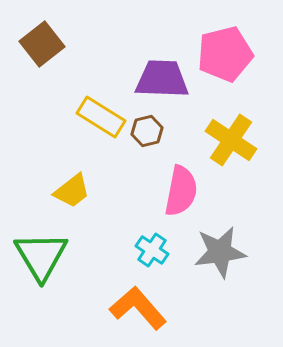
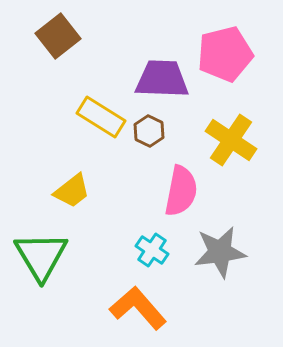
brown square: moved 16 px right, 8 px up
brown hexagon: moved 2 px right; rotated 20 degrees counterclockwise
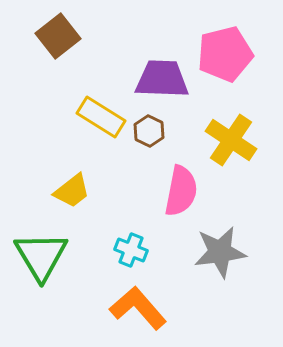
cyan cross: moved 21 px left; rotated 12 degrees counterclockwise
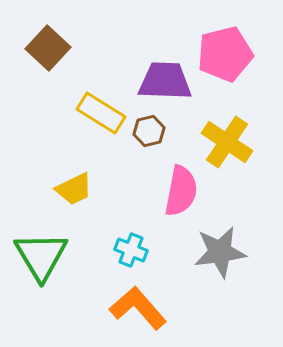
brown square: moved 10 px left, 12 px down; rotated 9 degrees counterclockwise
purple trapezoid: moved 3 px right, 2 px down
yellow rectangle: moved 4 px up
brown hexagon: rotated 20 degrees clockwise
yellow cross: moved 4 px left, 2 px down
yellow trapezoid: moved 2 px right, 2 px up; rotated 12 degrees clockwise
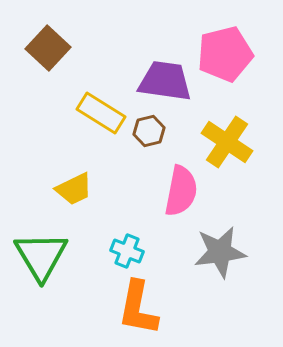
purple trapezoid: rotated 6 degrees clockwise
cyan cross: moved 4 px left, 1 px down
orange L-shape: rotated 128 degrees counterclockwise
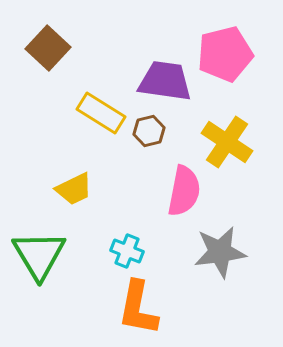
pink semicircle: moved 3 px right
green triangle: moved 2 px left, 1 px up
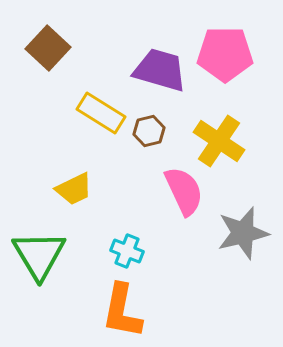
pink pentagon: rotated 14 degrees clockwise
purple trapezoid: moved 5 px left, 11 px up; rotated 8 degrees clockwise
yellow cross: moved 8 px left, 1 px up
pink semicircle: rotated 36 degrees counterclockwise
gray star: moved 23 px right, 19 px up; rotated 6 degrees counterclockwise
orange L-shape: moved 16 px left, 3 px down
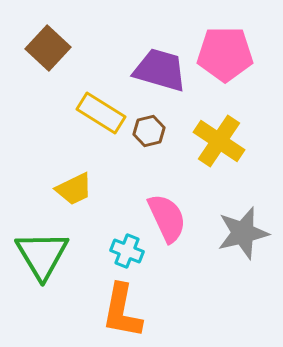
pink semicircle: moved 17 px left, 27 px down
green triangle: moved 3 px right
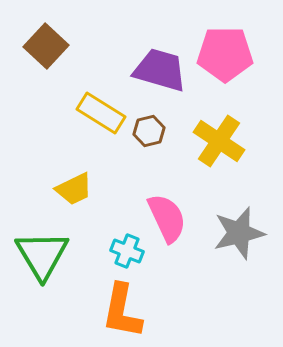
brown square: moved 2 px left, 2 px up
gray star: moved 4 px left
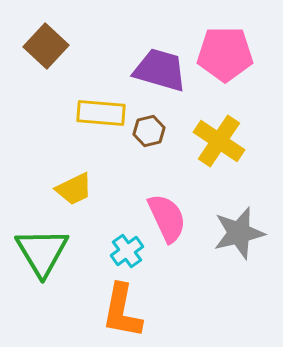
yellow rectangle: rotated 27 degrees counterclockwise
cyan cross: rotated 32 degrees clockwise
green triangle: moved 3 px up
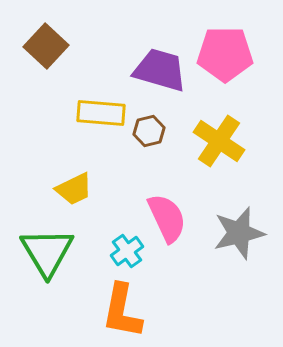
green triangle: moved 5 px right
